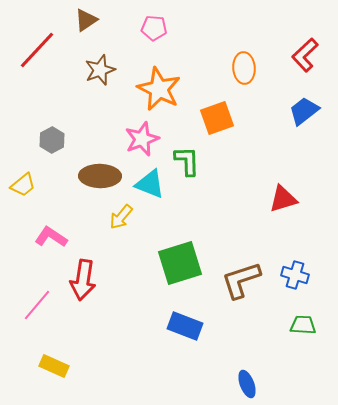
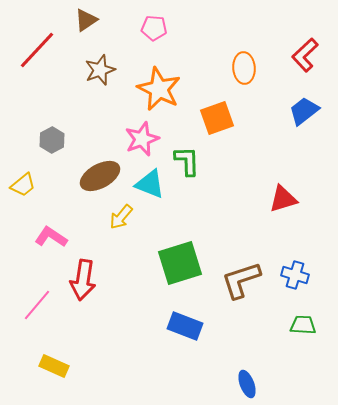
brown ellipse: rotated 30 degrees counterclockwise
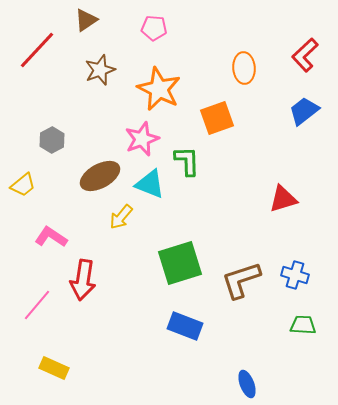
yellow rectangle: moved 2 px down
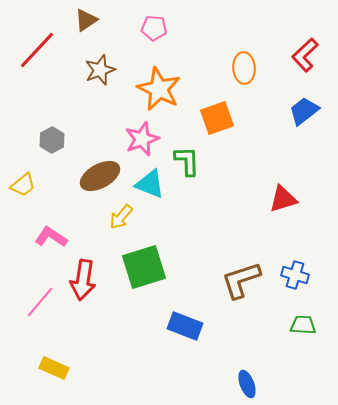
green square: moved 36 px left, 4 px down
pink line: moved 3 px right, 3 px up
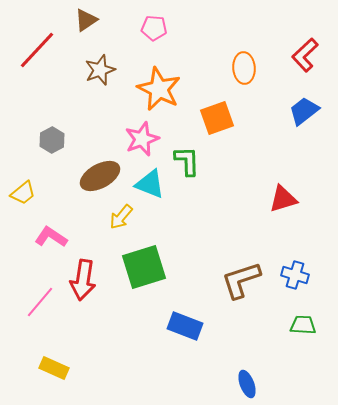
yellow trapezoid: moved 8 px down
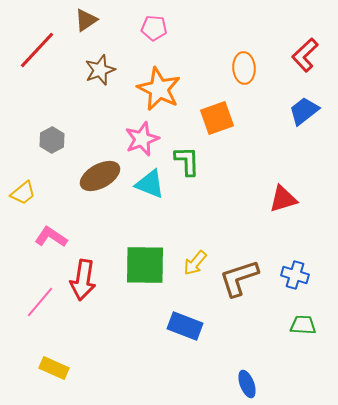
yellow arrow: moved 74 px right, 46 px down
green square: moved 1 px right, 2 px up; rotated 18 degrees clockwise
brown L-shape: moved 2 px left, 2 px up
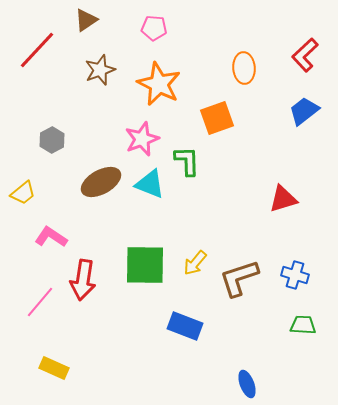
orange star: moved 5 px up
brown ellipse: moved 1 px right, 6 px down
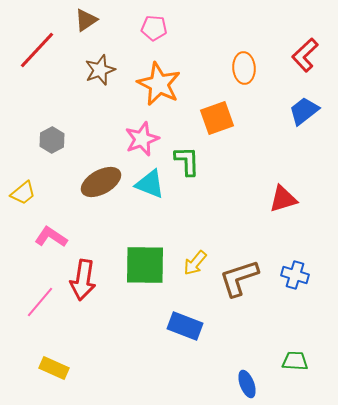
green trapezoid: moved 8 px left, 36 px down
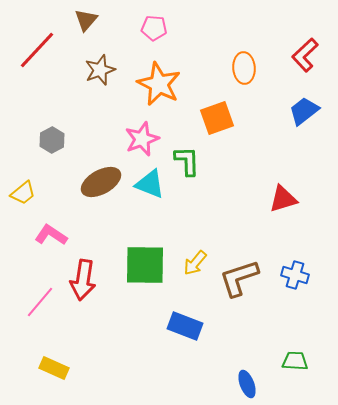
brown triangle: rotated 15 degrees counterclockwise
pink L-shape: moved 2 px up
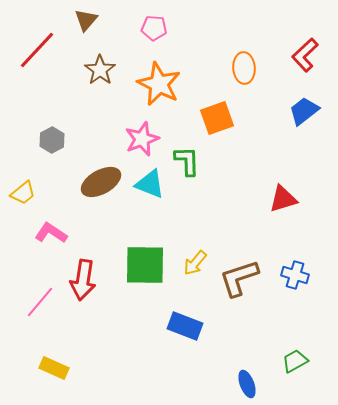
brown star: rotated 16 degrees counterclockwise
pink L-shape: moved 2 px up
green trapezoid: rotated 32 degrees counterclockwise
